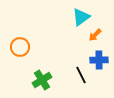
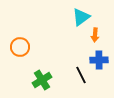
orange arrow: rotated 40 degrees counterclockwise
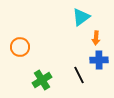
orange arrow: moved 1 px right, 3 px down
black line: moved 2 px left
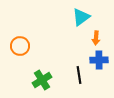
orange circle: moved 1 px up
black line: rotated 18 degrees clockwise
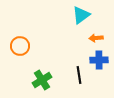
cyan triangle: moved 2 px up
orange arrow: rotated 80 degrees clockwise
